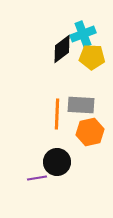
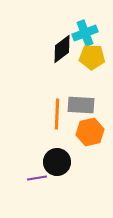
cyan cross: moved 2 px right, 1 px up
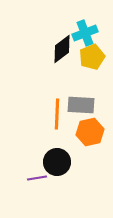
yellow pentagon: rotated 25 degrees counterclockwise
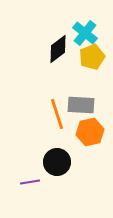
cyan cross: rotated 30 degrees counterclockwise
black diamond: moved 4 px left
orange line: rotated 20 degrees counterclockwise
purple line: moved 7 px left, 4 px down
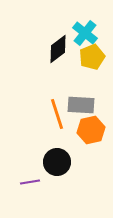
orange hexagon: moved 1 px right, 2 px up
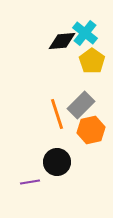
black diamond: moved 4 px right, 8 px up; rotated 32 degrees clockwise
yellow pentagon: moved 4 px down; rotated 15 degrees counterclockwise
gray rectangle: rotated 48 degrees counterclockwise
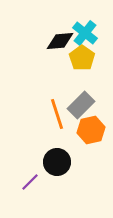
black diamond: moved 2 px left
yellow pentagon: moved 10 px left, 3 px up
purple line: rotated 36 degrees counterclockwise
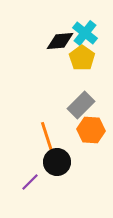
orange line: moved 10 px left, 23 px down
orange hexagon: rotated 16 degrees clockwise
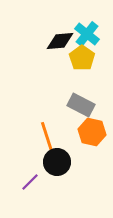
cyan cross: moved 2 px right, 1 px down
gray rectangle: rotated 72 degrees clockwise
orange hexagon: moved 1 px right, 2 px down; rotated 8 degrees clockwise
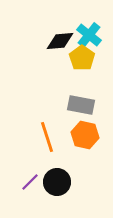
cyan cross: moved 2 px right, 1 px down
gray rectangle: rotated 16 degrees counterclockwise
orange hexagon: moved 7 px left, 3 px down
black circle: moved 20 px down
